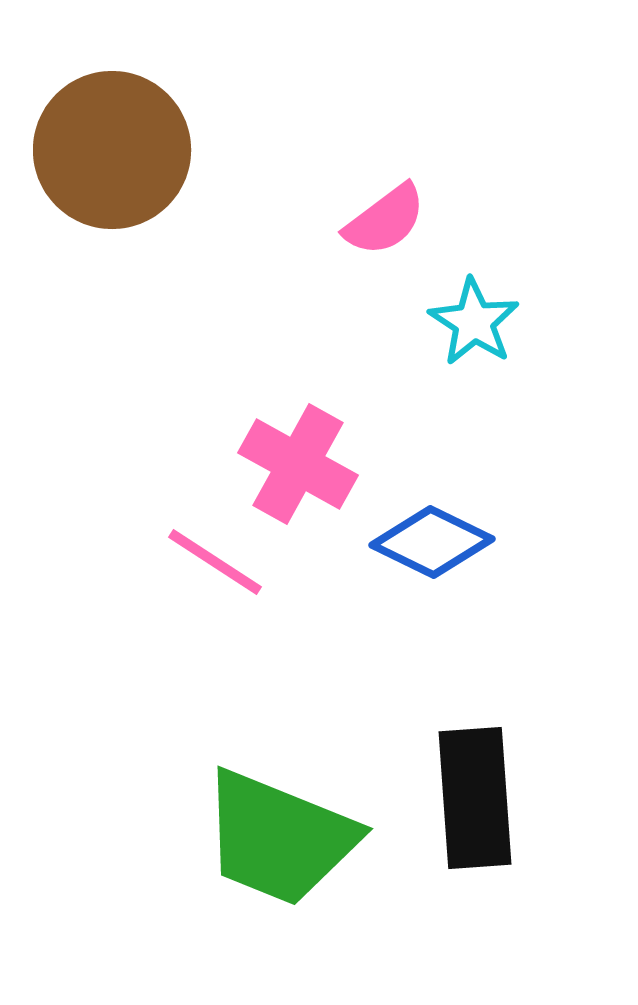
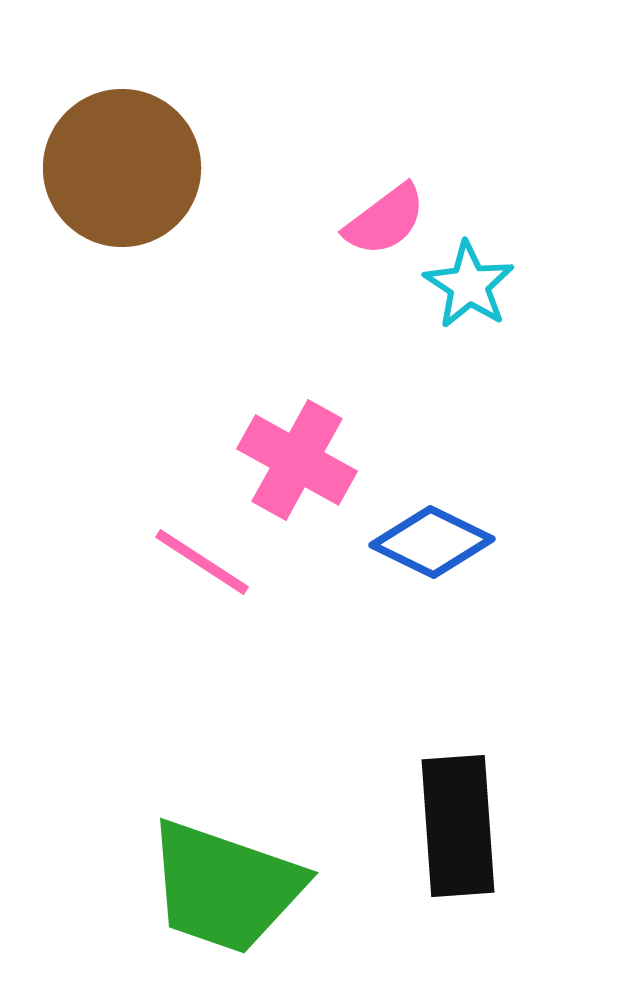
brown circle: moved 10 px right, 18 px down
cyan star: moved 5 px left, 37 px up
pink cross: moved 1 px left, 4 px up
pink line: moved 13 px left
black rectangle: moved 17 px left, 28 px down
green trapezoid: moved 54 px left, 49 px down; rotated 3 degrees counterclockwise
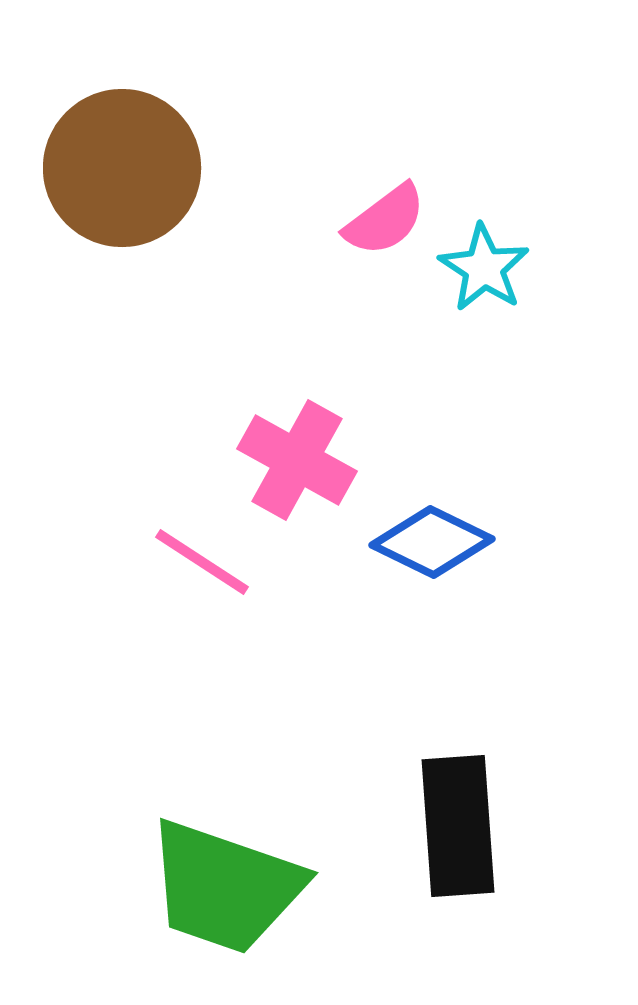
cyan star: moved 15 px right, 17 px up
